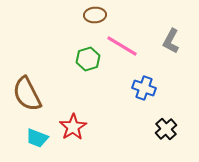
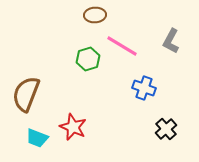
brown semicircle: moved 1 px left; rotated 48 degrees clockwise
red star: rotated 16 degrees counterclockwise
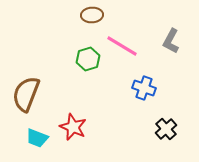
brown ellipse: moved 3 px left
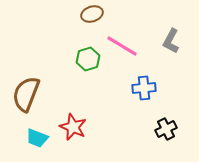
brown ellipse: moved 1 px up; rotated 15 degrees counterclockwise
blue cross: rotated 25 degrees counterclockwise
black cross: rotated 15 degrees clockwise
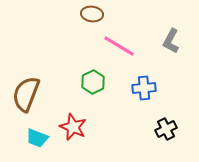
brown ellipse: rotated 25 degrees clockwise
pink line: moved 3 px left
green hexagon: moved 5 px right, 23 px down; rotated 10 degrees counterclockwise
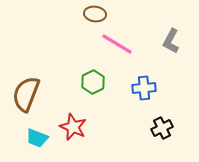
brown ellipse: moved 3 px right
pink line: moved 2 px left, 2 px up
black cross: moved 4 px left, 1 px up
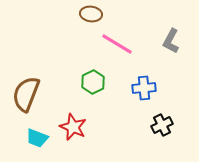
brown ellipse: moved 4 px left
black cross: moved 3 px up
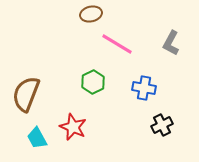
brown ellipse: rotated 20 degrees counterclockwise
gray L-shape: moved 2 px down
blue cross: rotated 15 degrees clockwise
cyan trapezoid: rotated 40 degrees clockwise
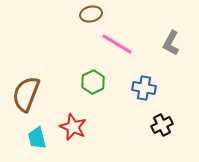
cyan trapezoid: rotated 15 degrees clockwise
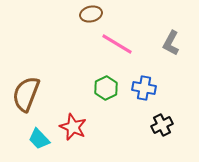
green hexagon: moved 13 px right, 6 px down
cyan trapezoid: moved 2 px right, 1 px down; rotated 30 degrees counterclockwise
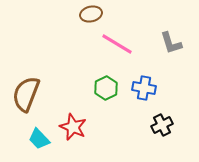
gray L-shape: rotated 45 degrees counterclockwise
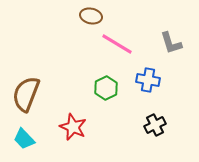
brown ellipse: moved 2 px down; rotated 25 degrees clockwise
blue cross: moved 4 px right, 8 px up
black cross: moved 7 px left
cyan trapezoid: moved 15 px left
